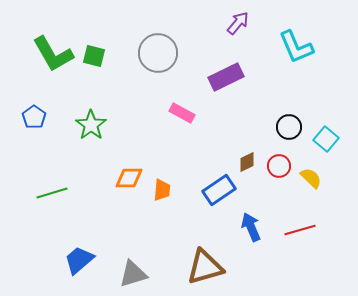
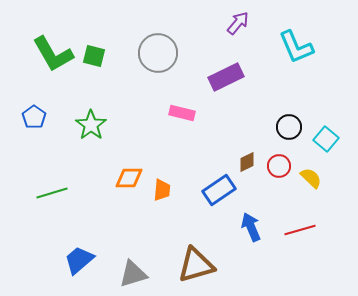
pink rectangle: rotated 15 degrees counterclockwise
brown triangle: moved 9 px left, 2 px up
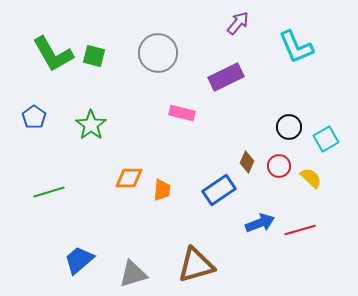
cyan square: rotated 20 degrees clockwise
brown diamond: rotated 40 degrees counterclockwise
green line: moved 3 px left, 1 px up
blue arrow: moved 9 px right, 4 px up; rotated 92 degrees clockwise
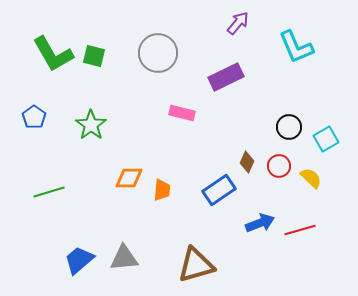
gray triangle: moved 9 px left, 16 px up; rotated 12 degrees clockwise
